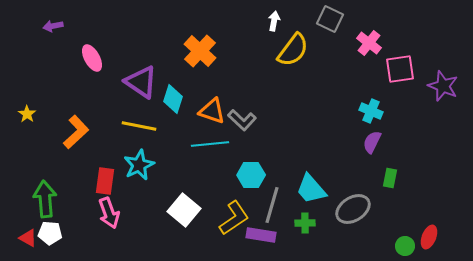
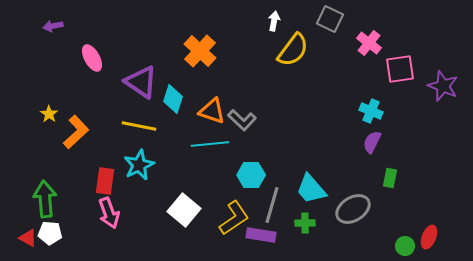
yellow star: moved 22 px right
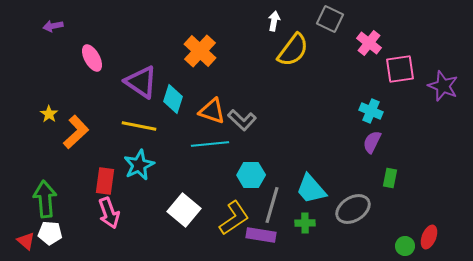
red triangle: moved 2 px left, 3 px down; rotated 12 degrees clockwise
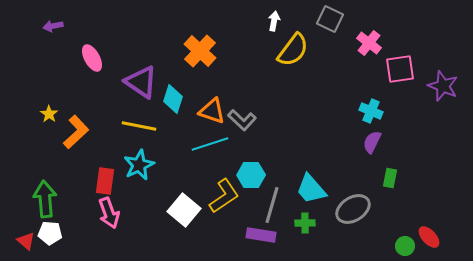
cyan line: rotated 12 degrees counterclockwise
yellow L-shape: moved 10 px left, 22 px up
red ellipse: rotated 65 degrees counterclockwise
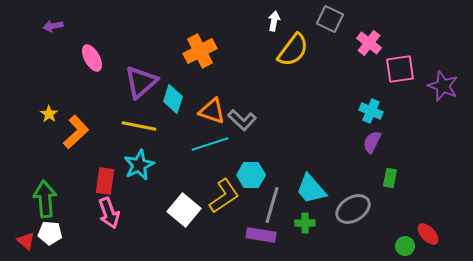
orange cross: rotated 20 degrees clockwise
purple triangle: rotated 45 degrees clockwise
red ellipse: moved 1 px left, 3 px up
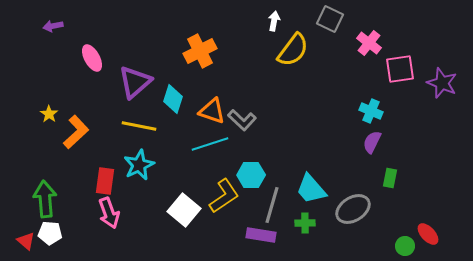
purple triangle: moved 6 px left
purple star: moved 1 px left, 3 px up
